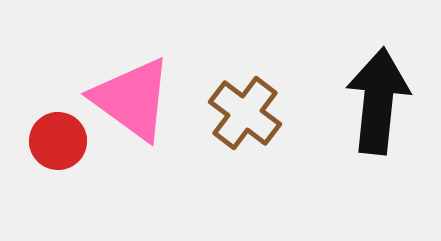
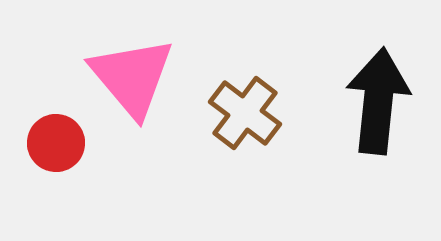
pink triangle: moved 22 px up; rotated 14 degrees clockwise
red circle: moved 2 px left, 2 px down
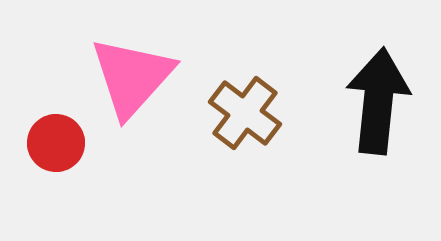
pink triangle: rotated 22 degrees clockwise
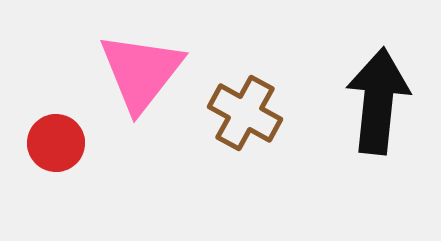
pink triangle: moved 9 px right, 5 px up; rotated 4 degrees counterclockwise
brown cross: rotated 8 degrees counterclockwise
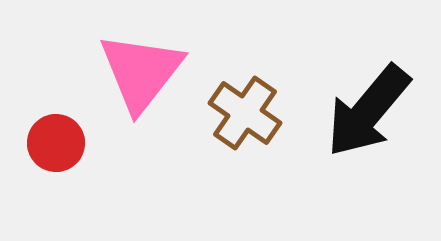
black arrow: moved 10 px left, 10 px down; rotated 146 degrees counterclockwise
brown cross: rotated 6 degrees clockwise
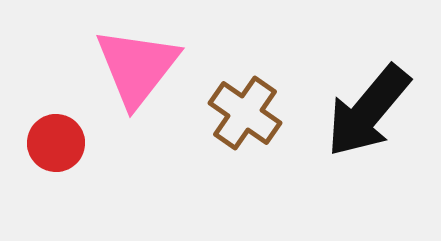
pink triangle: moved 4 px left, 5 px up
